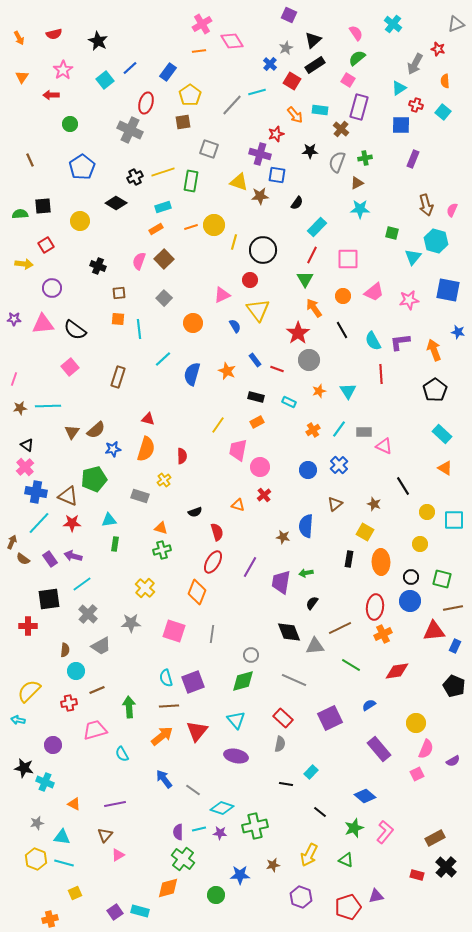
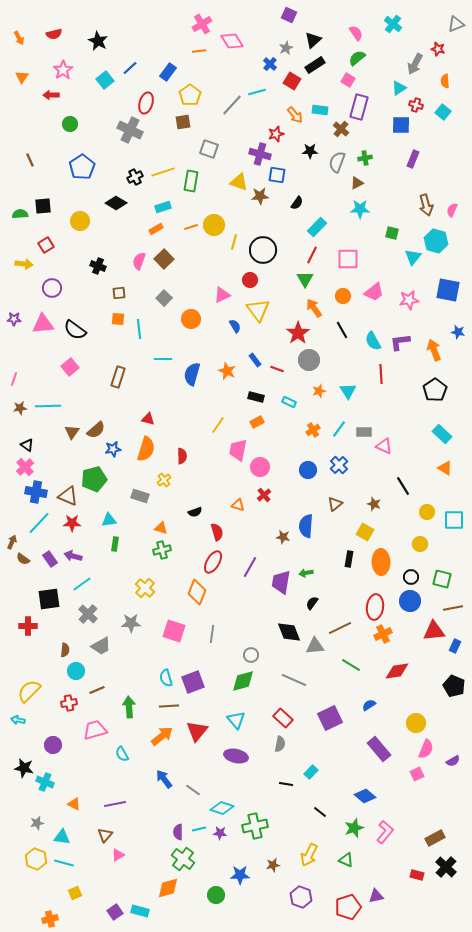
orange circle at (193, 323): moved 2 px left, 4 px up
cyan line at (163, 359): rotated 42 degrees clockwise
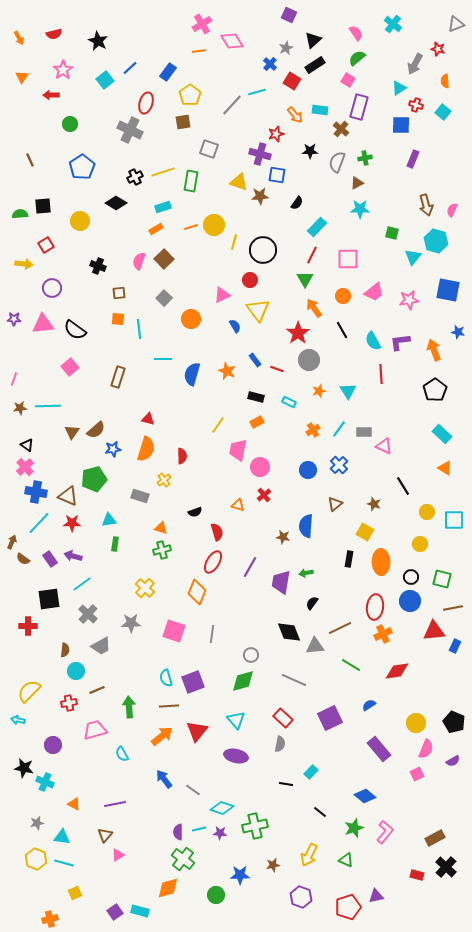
black pentagon at (454, 686): moved 36 px down
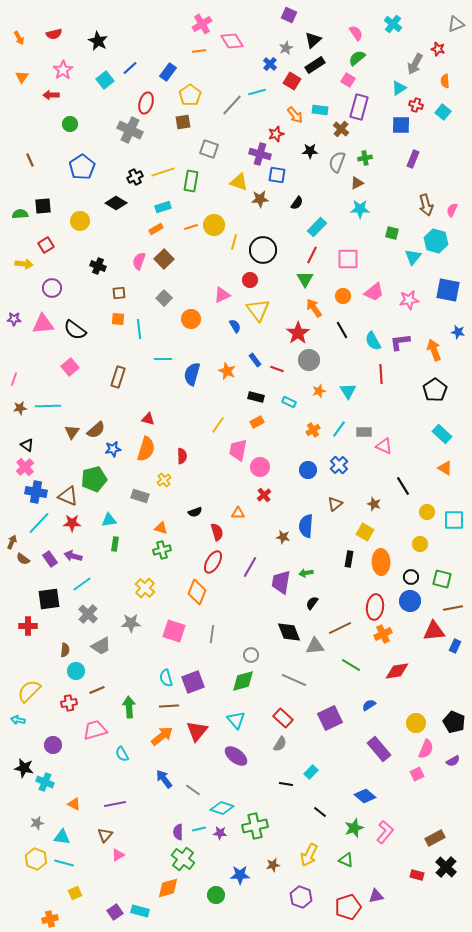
brown star at (260, 196): moved 3 px down
orange triangle at (238, 505): moved 8 px down; rotated 16 degrees counterclockwise
gray semicircle at (280, 744): rotated 21 degrees clockwise
purple ellipse at (236, 756): rotated 25 degrees clockwise
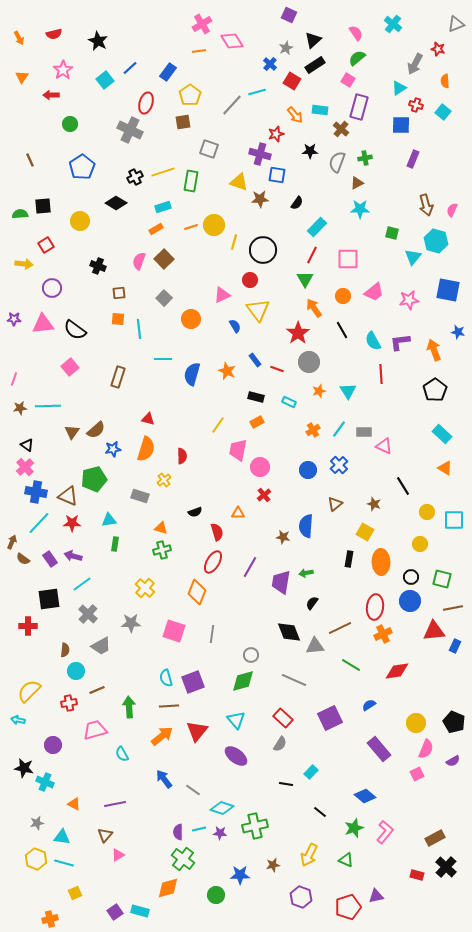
gray circle at (309, 360): moved 2 px down
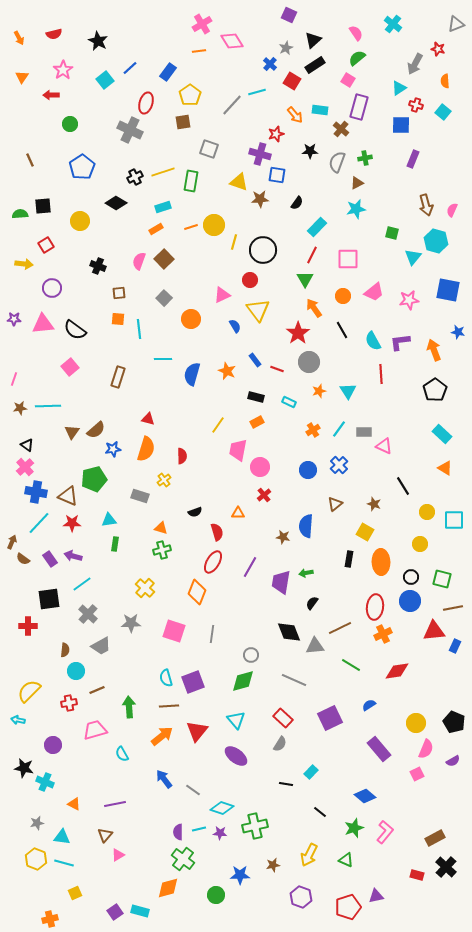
cyan star at (360, 209): moved 4 px left; rotated 12 degrees counterclockwise
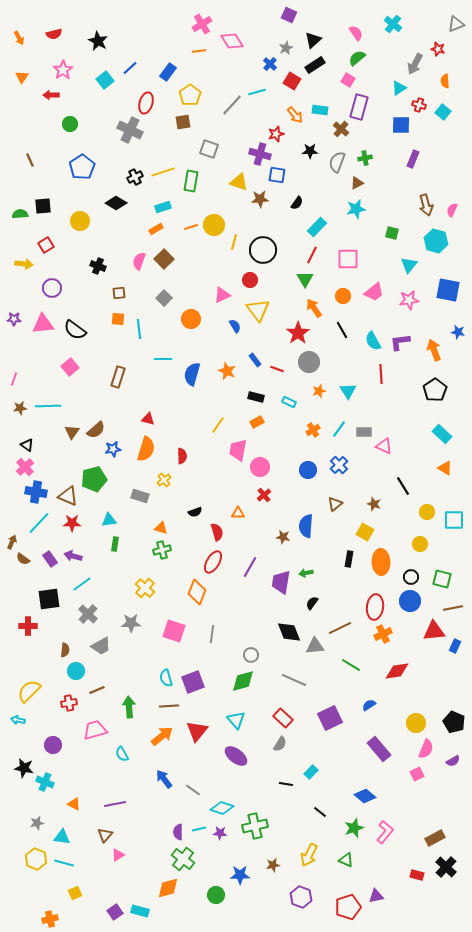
red cross at (416, 105): moved 3 px right
cyan triangle at (413, 257): moved 4 px left, 8 px down
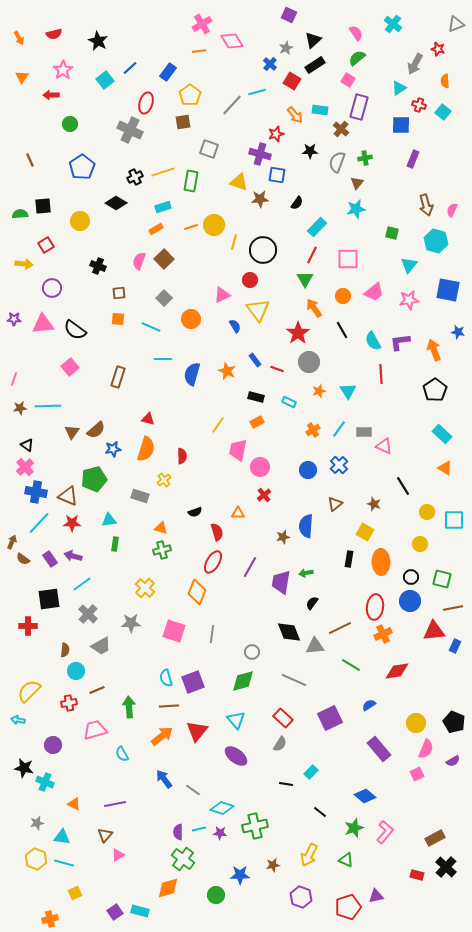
brown triangle at (357, 183): rotated 24 degrees counterclockwise
cyan line at (139, 329): moved 12 px right, 2 px up; rotated 60 degrees counterclockwise
brown star at (283, 537): rotated 24 degrees counterclockwise
gray circle at (251, 655): moved 1 px right, 3 px up
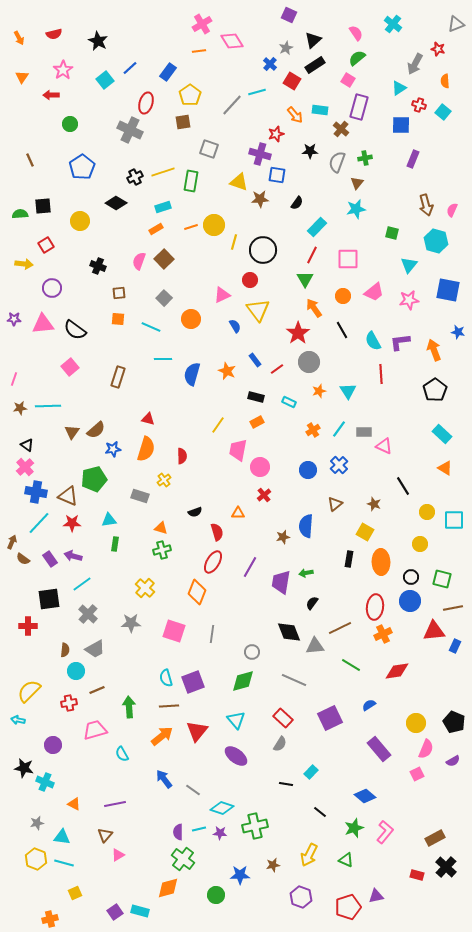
red line at (277, 369): rotated 56 degrees counterclockwise
gray trapezoid at (101, 646): moved 6 px left, 3 px down
